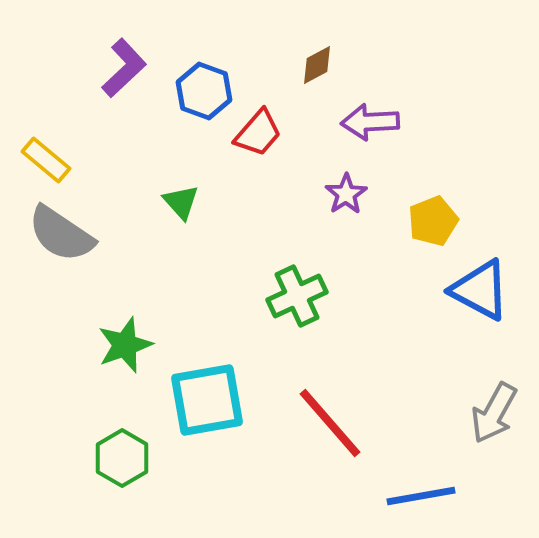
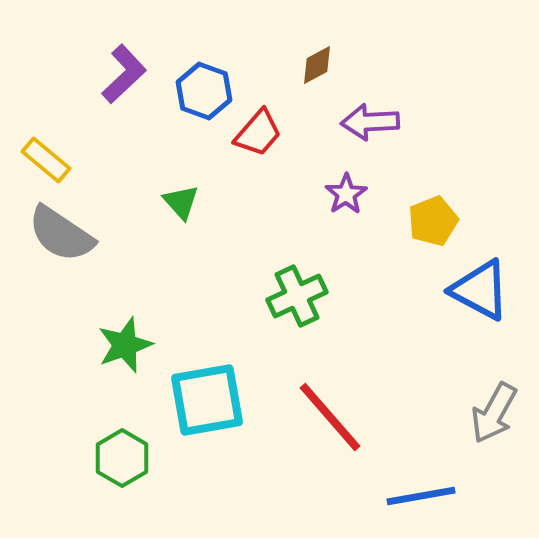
purple L-shape: moved 6 px down
red line: moved 6 px up
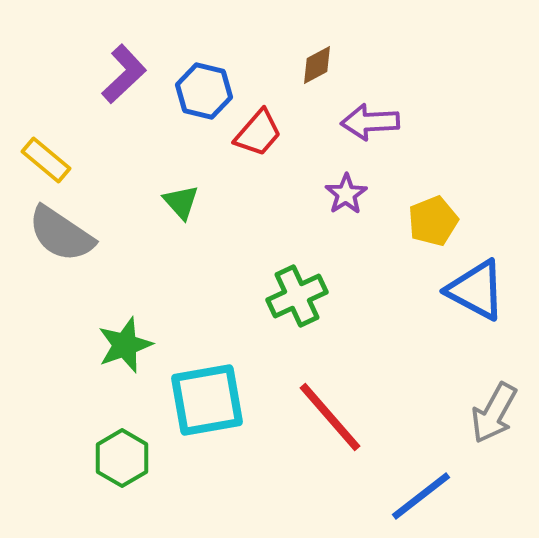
blue hexagon: rotated 6 degrees counterclockwise
blue triangle: moved 4 px left
blue line: rotated 28 degrees counterclockwise
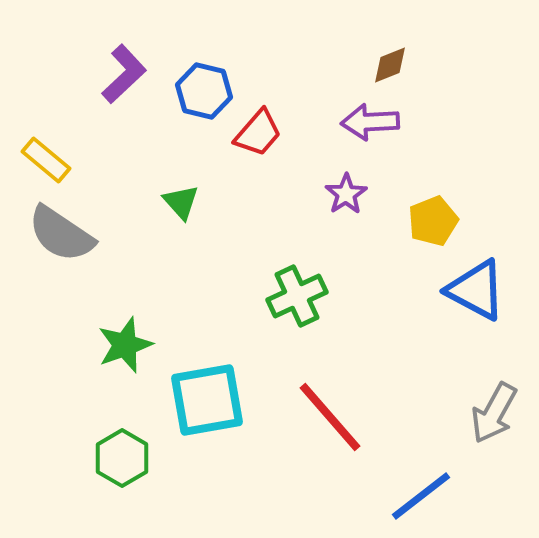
brown diamond: moved 73 px right; rotated 6 degrees clockwise
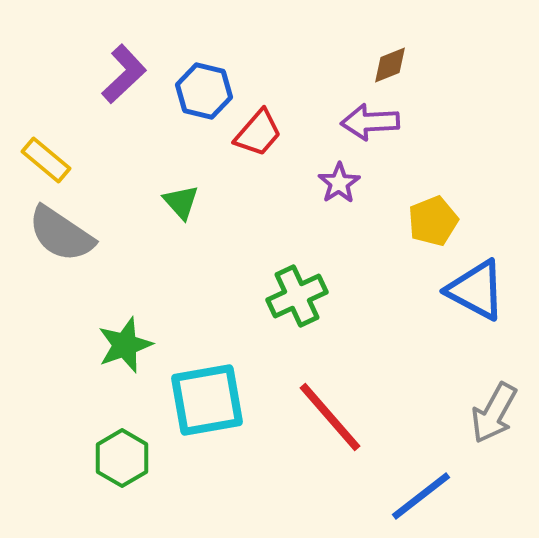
purple star: moved 7 px left, 11 px up
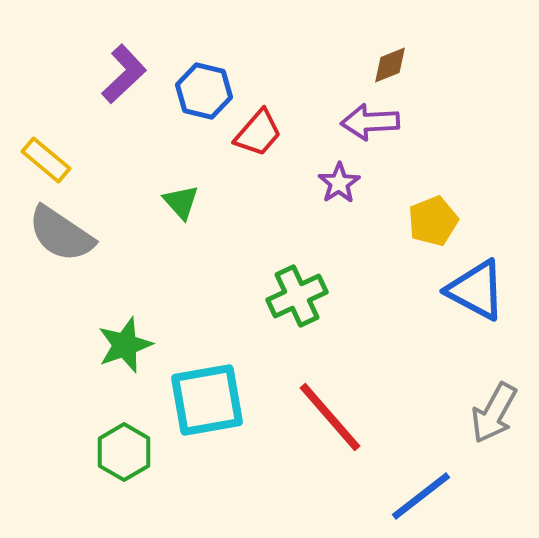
green hexagon: moved 2 px right, 6 px up
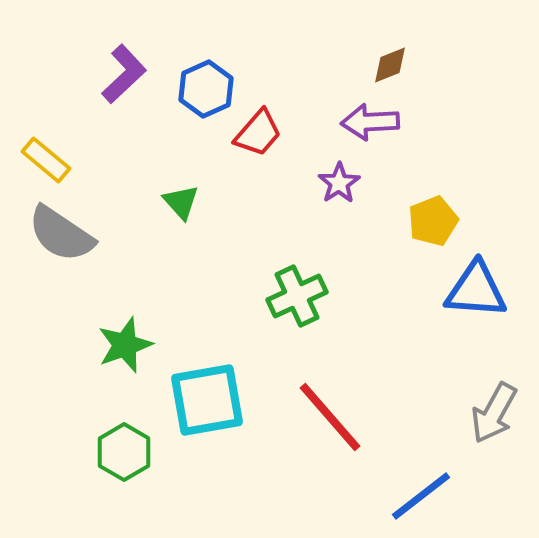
blue hexagon: moved 2 px right, 2 px up; rotated 22 degrees clockwise
blue triangle: rotated 24 degrees counterclockwise
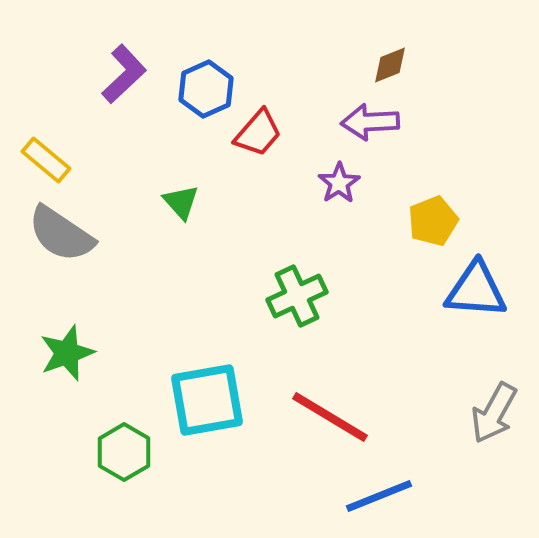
green star: moved 58 px left, 8 px down
red line: rotated 18 degrees counterclockwise
blue line: moved 42 px left; rotated 16 degrees clockwise
